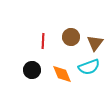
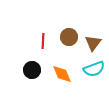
brown circle: moved 2 px left
brown triangle: moved 2 px left
cyan semicircle: moved 5 px right, 2 px down
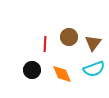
red line: moved 2 px right, 3 px down
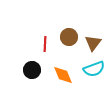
orange diamond: moved 1 px right, 1 px down
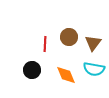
cyan semicircle: rotated 30 degrees clockwise
orange diamond: moved 3 px right
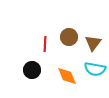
cyan semicircle: moved 1 px right
orange diamond: moved 1 px right, 1 px down
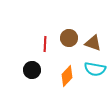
brown circle: moved 1 px down
brown triangle: rotated 48 degrees counterclockwise
orange diamond: rotated 65 degrees clockwise
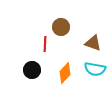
brown circle: moved 8 px left, 11 px up
orange diamond: moved 2 px left, 3 px up
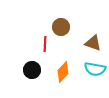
orange diamond: moved 2 px left, 1 px up
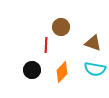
red line: moved 1 px right, 1 px down
orange diamond: moved 1 px left
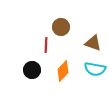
orange diamond: moved 1 px right, 1 px up
